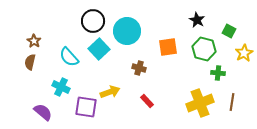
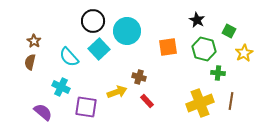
brown cross: moved 9 px down
yellow arrow: moved 7 px right
brown line: moved 1 px left, 1 px up
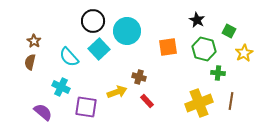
yellow cross: moved 1 px left
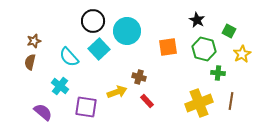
brown star: rotated 24 degrees clockwise
yellow star: moved 2 px left, 1 px down
cyan cross: moved 1 px left, 1 px up; rotated 12 degrees clockwise
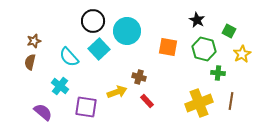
orange square: rotated 18 degrees clockwise
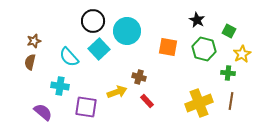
green cross: moved 10 px right
cyan cross: rotated 30 degrees counterclockwise
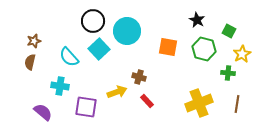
brown line: moved 6 px right, 3 px down
